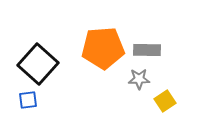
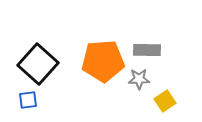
orange pentagon: moved 13 px down
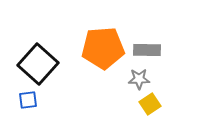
orange pentagon: moved 13 px up
yellow square: moved 15 px left, 3 px down
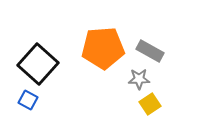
gray rectangle: moved 3 px right, 1 px down; rotated 28 degrees clockwise
blue square: rotated 36 degrees clockwise
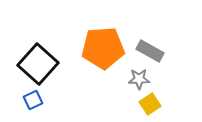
blue square: moved 5 px right; rotated 36 degrees clockwise
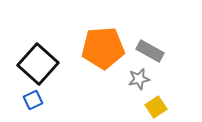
gray star: rotated 10 degrees counterclockwise
yellow square: moved 6 px right, 3 px down
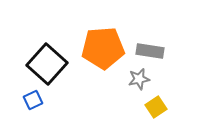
gray rectangle: rotated 20 degrees counterclockwise
black square: moved 9 px right
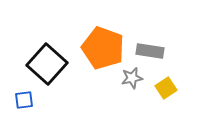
orange pentagon: rotated 24 degrees clockwise
gray star: moved 7 px left, 1 px up
blue square: moved 9 px left; rotated 18 degrees clockwise
yellow square: moved 10 px right, 19 px up
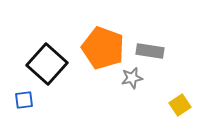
yellow square: moved 14 px right, 17 px down
